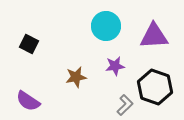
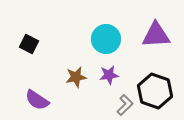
cyan circle: moved 13 px down
purple triangle: moved 2 px right, 1 px up
purple star: moved 6 px left, 9 px down
black hexagon: moved 4 px down
purple semicircle: moved 9 px right, 1 px up
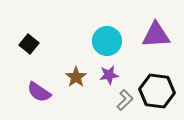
cyan circle: moved 1 px right, 2 px down
black square: rotated 12 degrees clockwise
brown star: rotated 25 degrees counterclockwise
black hexagon: moved 2 px right; rotated 12 degrees counterclockwise
purple semicircle: moved 2 px right, 8 px up
gray L-shape: moved 5 px up
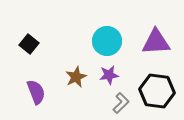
purple triangle: moved 7 px down
brown star: rotated 10 degrees clockwise
purple semicircle: moved 3 px left; rotated 145 degrees counterclockwise
gray L-shape: moved 4 px left, 3 px down
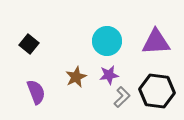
gray L-shape: moved 1 px right, 6 px up
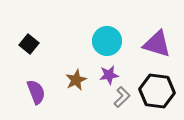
purple triangle: moved 1 px right, 2 px down; rotated 20 degrees clockwise
brown star: moved 3 px down
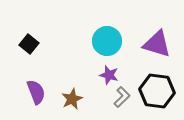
purple star: rotated 24 degrees clockwise
brown star: moved 4 px left, 19 px down
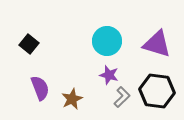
purple semicircle: moved 4 px right, 4 px up
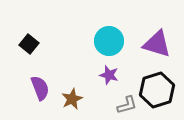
cyan circle: moved 2 px right
black hexagon: moved 1 px up; rotated 24 degrees counterclockwise
gray L-shape: moved 5 px right, 8 px down; rotated 30 degrees clockwise
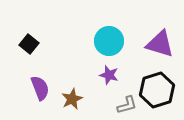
purple triangle: moved 3 px right
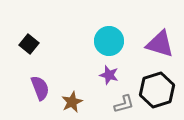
brown star: moved 3 px down
gray L-shape: moved 3 px left, 1 px up
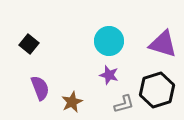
purple triangle: moved 3 px right
